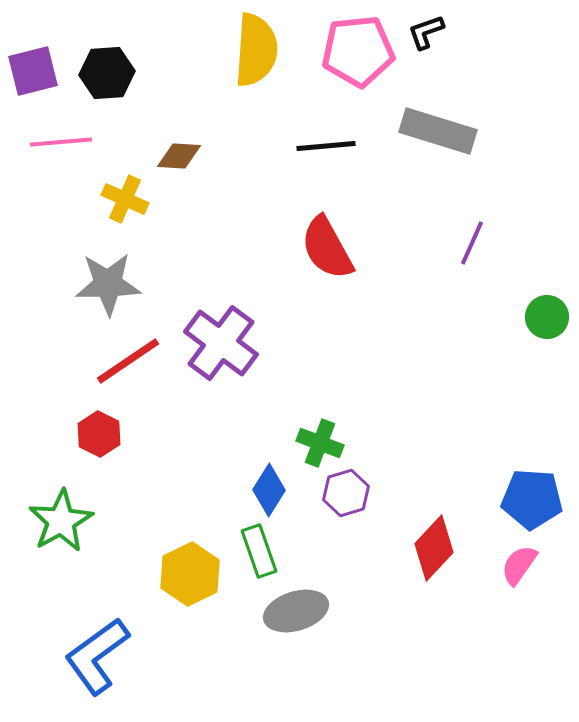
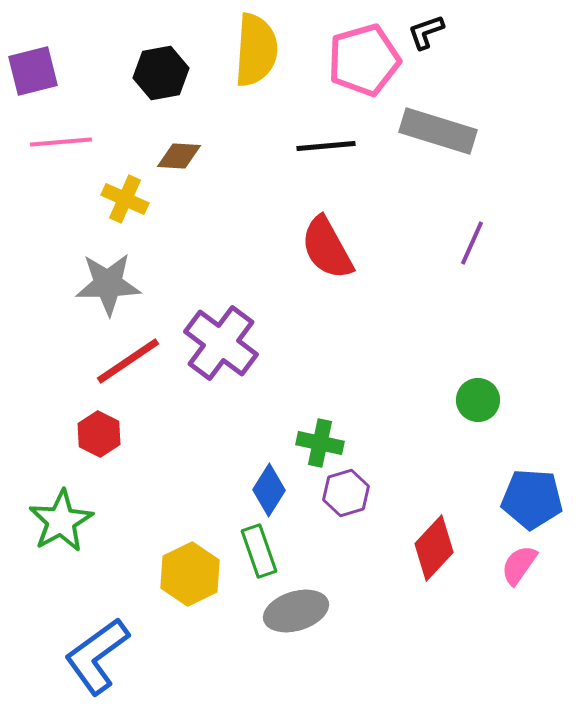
pink pentagon: moved 6 px right, 9 px down; rotated 10 degrees counterclockwise
black hexagon: moved 54 px right; rotated 6 degrees counterclockwise
green circle: moved 69 px left, 83 px down
green cross: rotated 9 degrees counterclockwise
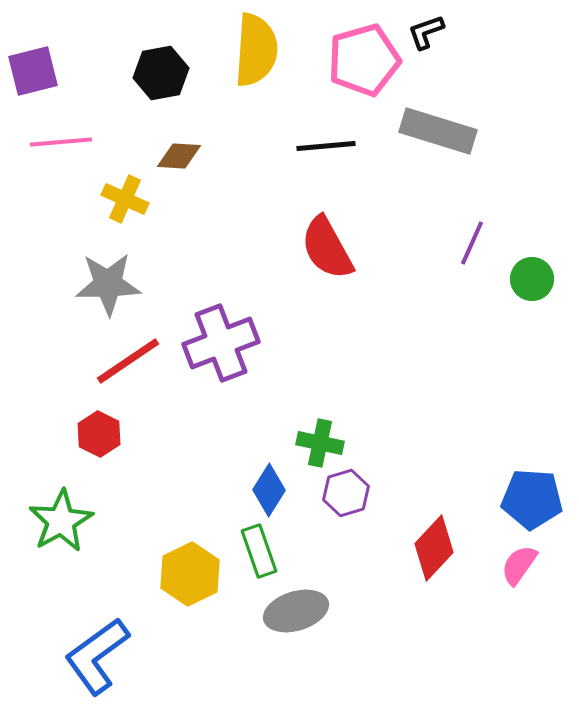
purple cross: rotated 32 degrees clockwise
green circle: moved 54 px right, 121 px up
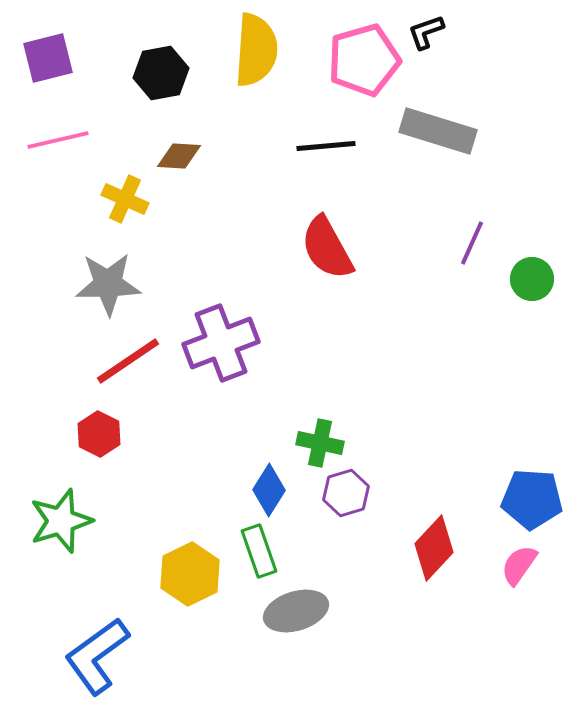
purple square: moved 15 px right, 13 px up
pink line: moved 3 px left, 2 px up; rotated 8 degrees counterclockwise
green star: rotated 12 degrees clockwise
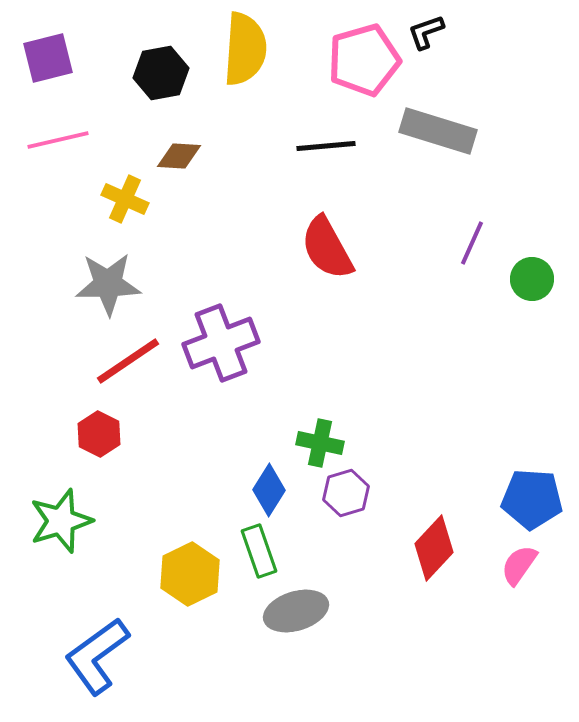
yellow semicircle: moved 11 px left, 1 px up
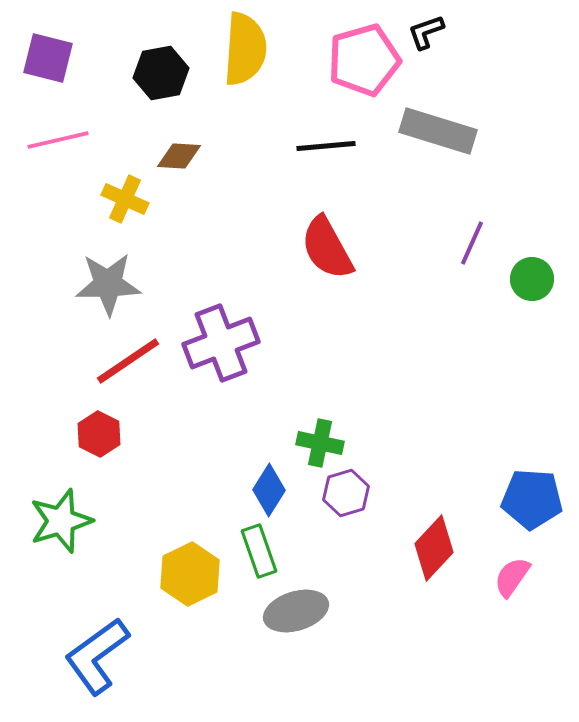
purple square: rotated 28 degrees clockwise
pink semicircle: moved 7 px left, 12 px down
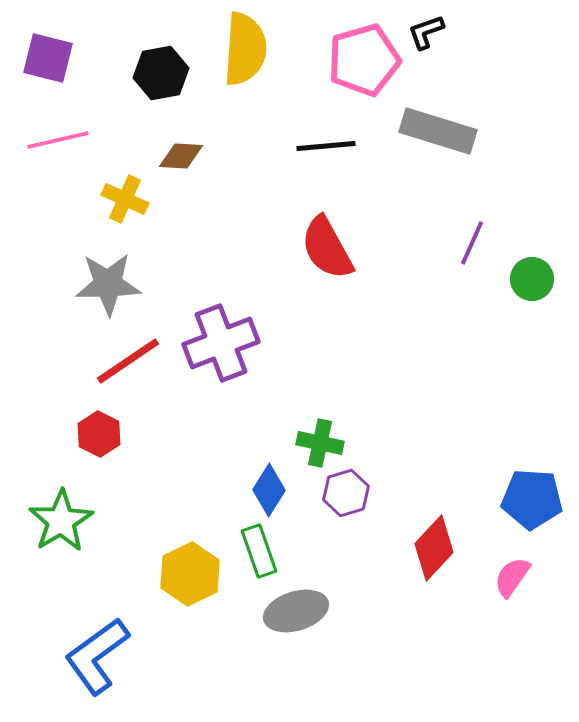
brown diamond: moved 2 px right
green star: rotated 14 degrees counterclockwise
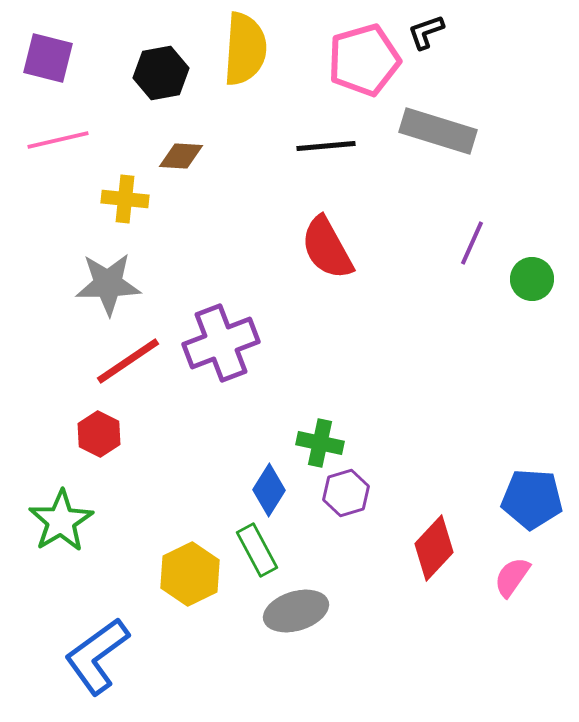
yellow cross: rotated 18 degrees counterclockwise
green rectangle: moved 2 px left, 1 px up; rotated 9 degrees counterclockwise
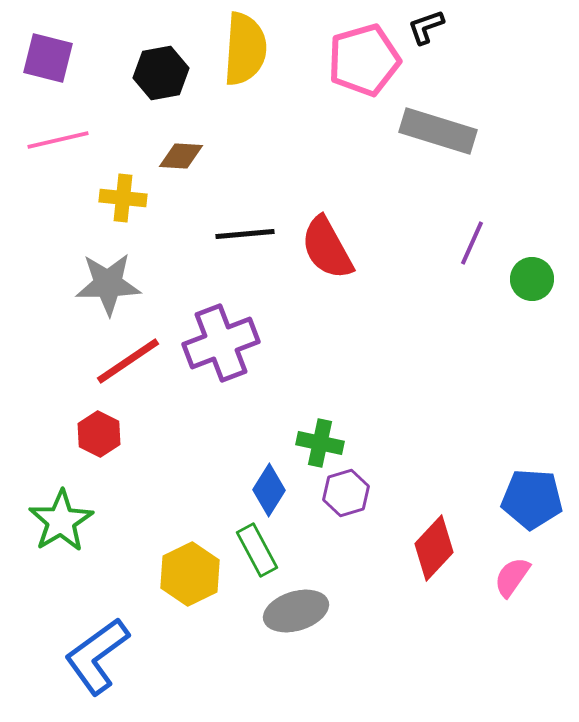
black L-shape: moved 5 px up
black line: moved 81 px left, 88 px down
yellow cross: moved 2 px left, 1 px up
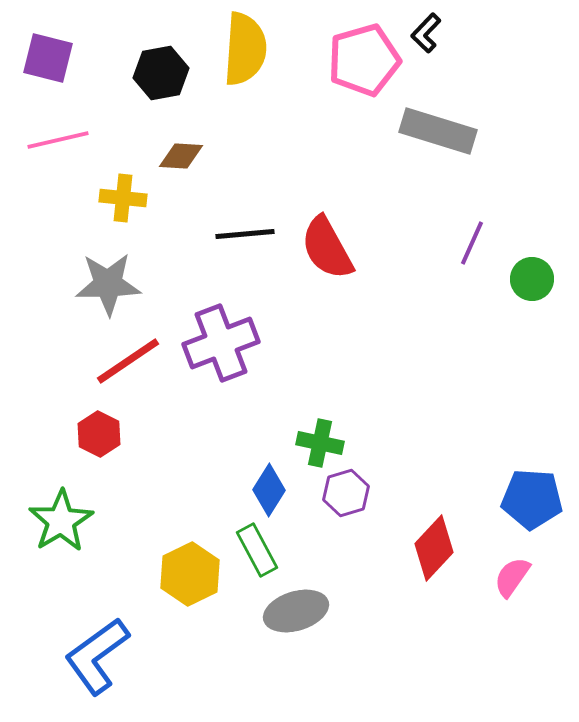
black L-shape: moved 6 px down; rotated 27 degrees counterclockwise
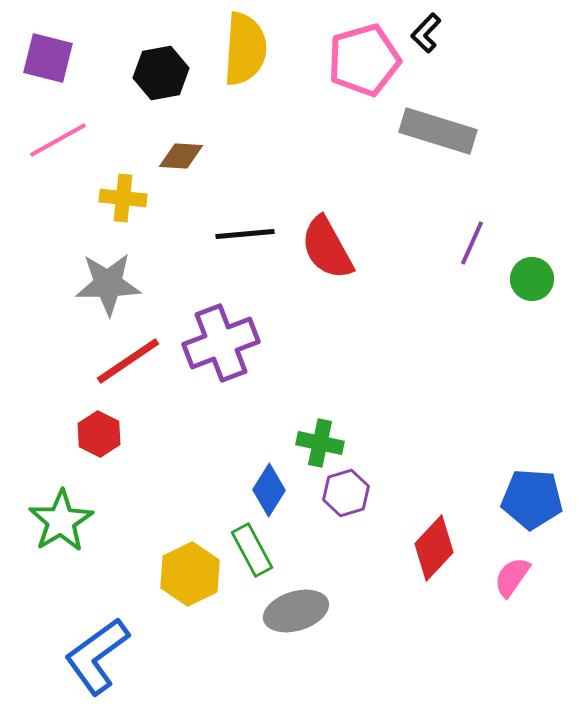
pink line: rotated 16 degrees counterclockwise
green rectangle: moved 5 px left
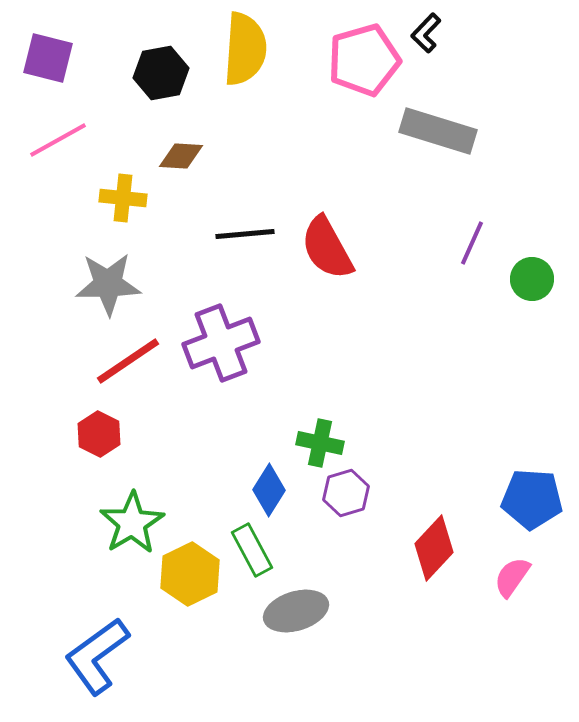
green star: moved 71 px right, 2 px down
